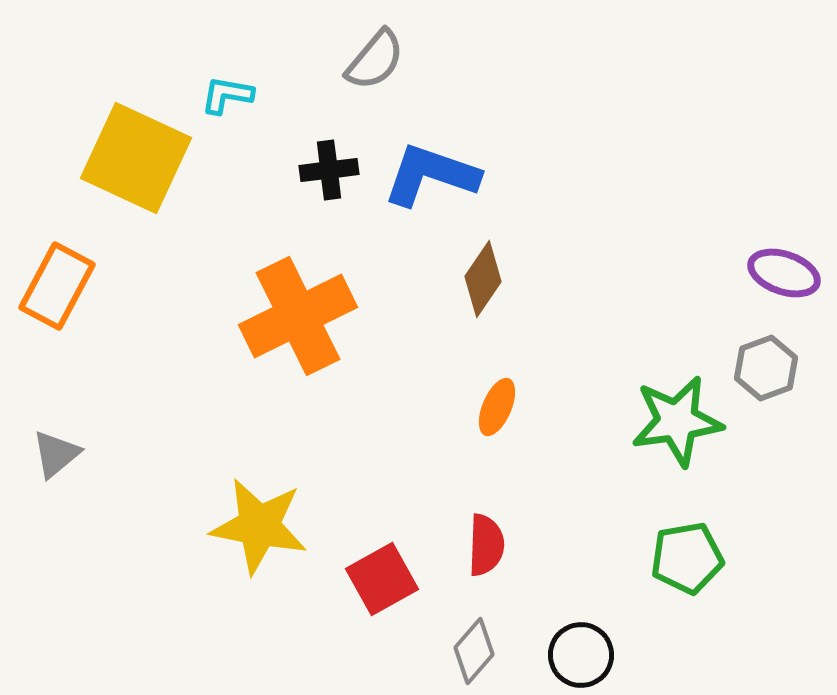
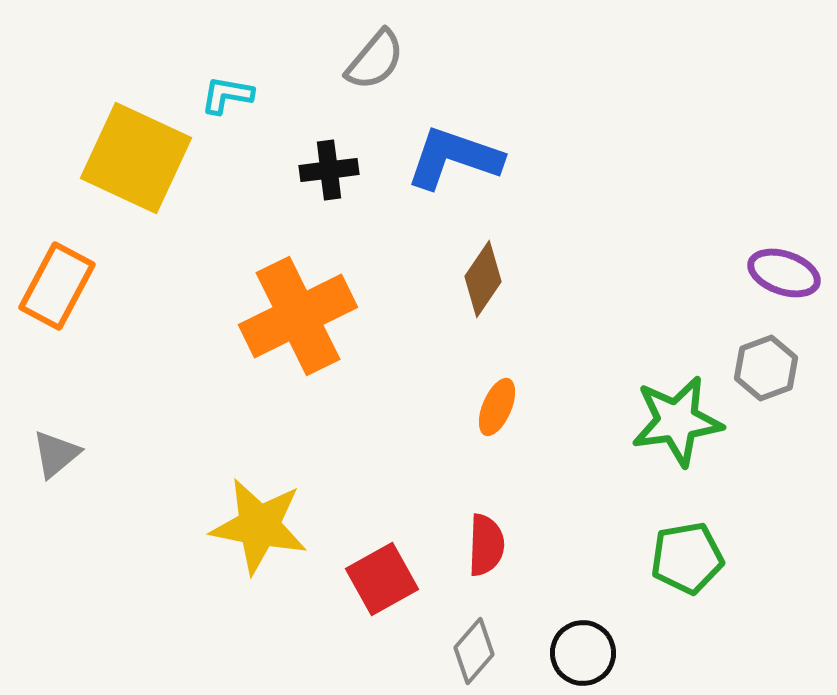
blue L-shape: moved 23 px right, 17 px up
black circle: moved 2 px right, 2 px up
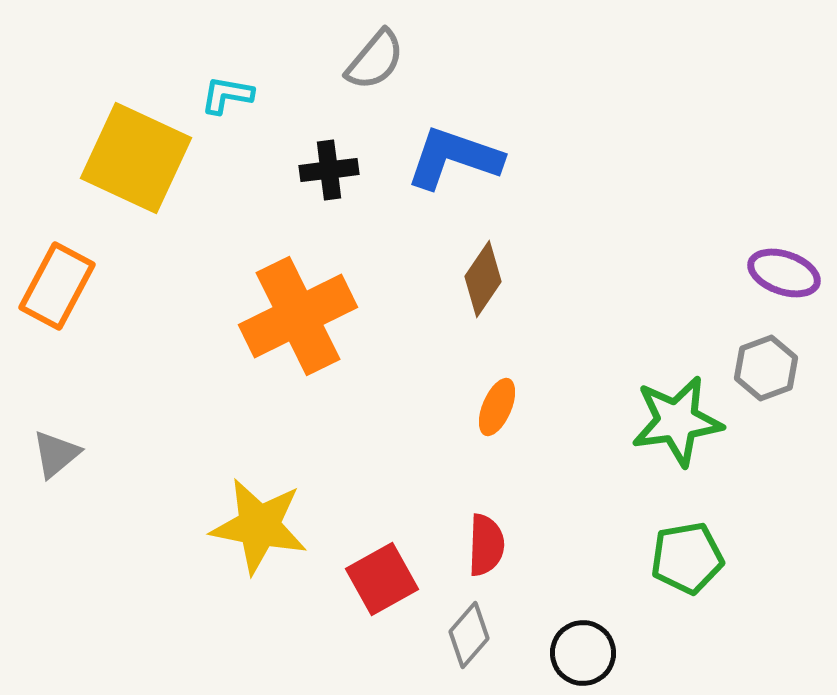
gray diamond: moved 5 px left, 16 px up
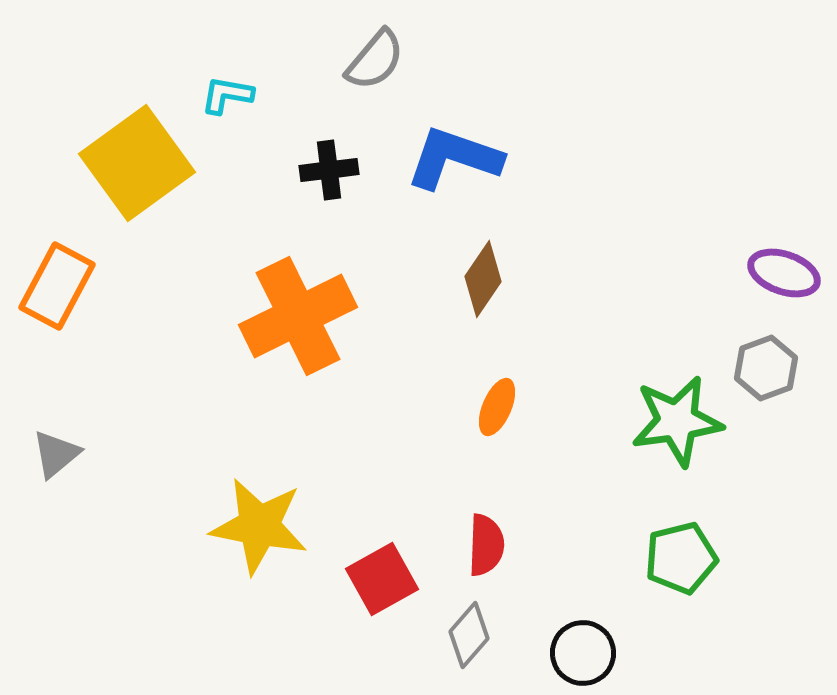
yellow square: moved 1 px right, 5 px down; rotated 29 degrees clockwise
green pentagon: moved 6 px left; rotated 4 degrees counterclockwise
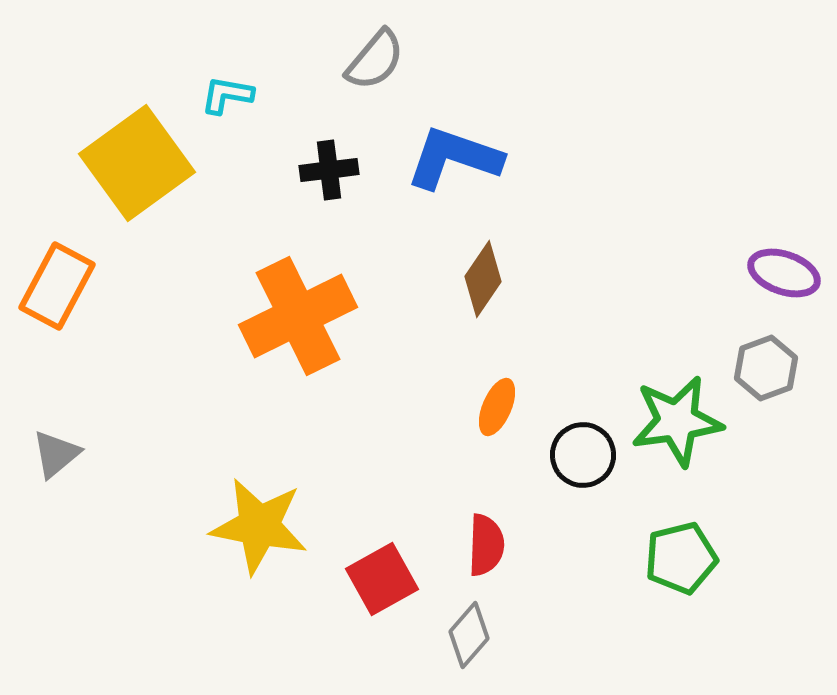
black circle: moved 198 px up
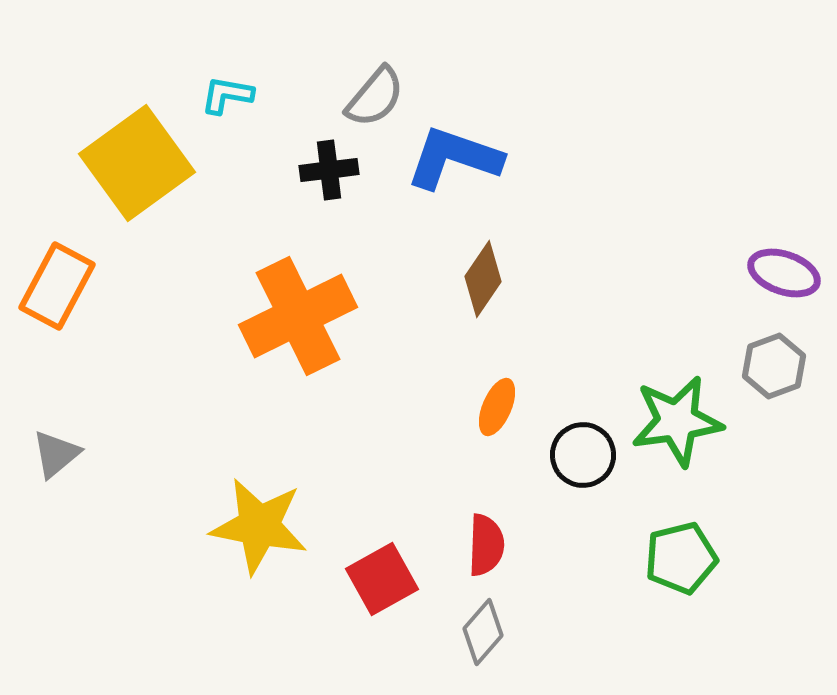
gray semicircle: moved 37 px down
gray hexagon: moved 8 px right, 2 px up
gray diamond: moved 14 px right, 3 px up
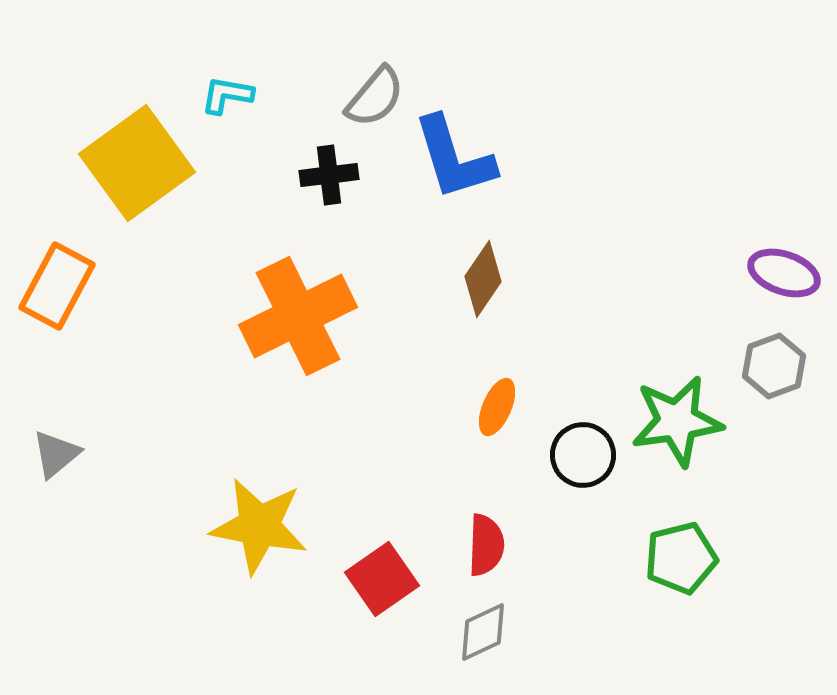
blue L-shape: rotated 126 degrees counterclockwise
black cross: moved 5 px down
red square: rotated 6 degrees counterclockwise
gray diamond: rotated 24 degrees clockwise
